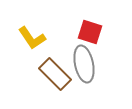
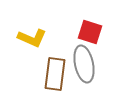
yellow L-shape: rotated 32 degrees counterclockwise
brown rectangle: rotated 52 degrees clockwise
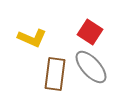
red square: rotated 15 degrees clockwise
gray ellipse: moved 7 px right, 3 px down; rotated 30 degrees counterclockwise
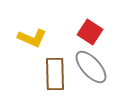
brown rectangle: rotated 8 degrees counterclockwise
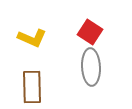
gray ellipse: rotated 39 degrees clockwise
brown rectangle: moved 23 px left, 13 px down
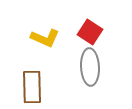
yellow L-shape: moved 13 px right
gray ellipse: moved 1 px left
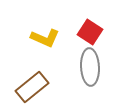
brown rectangle: rotated 52 degrees clockwise
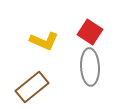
yellow L-shape: moved 1 px left, 3 px down
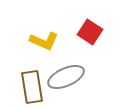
gray ellipse: moved 24 px left, 10 px down; rotated 69 degrees clockwise
brown rectangle: rotated 60 degrees counterclockwise
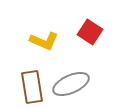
gray ellipse: moved 5 px right, 7 px down
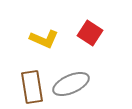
red square: moved 1 px down
yellow L-shape: moved 2 px up
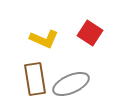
brown rectangle: moved 3 px right, 8 px up
